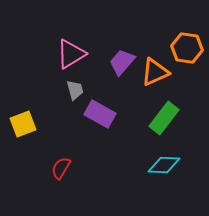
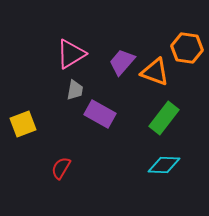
orange triangle: rotated 44 degrees clockwise
gray trapezoid: rotated 25 degrees clockwise
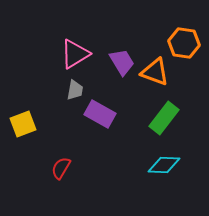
orange hexagon: moved 3 px left, 5 px up
pink triangle: moved 4 px right
purple trapezoid: rotated 108 degrees clockwise
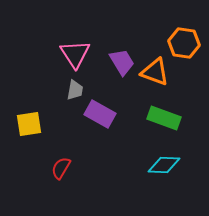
pink triangle: rotated 32 degrees counterclockwise
green rectangle: rotated 72 degrees clockwise
yellow square: moved 6 px right; rotated 12 degrees clockwise
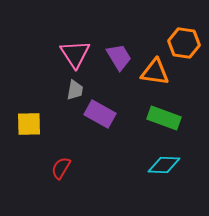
purple trapezoid: moved 3 px left, 5 px up
orange triangle: rotated 12 degrees counterclockwise
yellow square: rotated 8 degrees clockwise
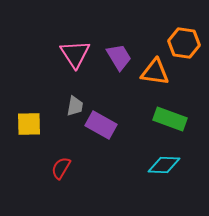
gray trapezoid: moved 16 px down
purple rectangle: moved 1 px right, 11 px down
green rectangle: moved 6 px right, 1 px down
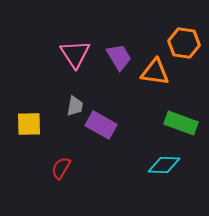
green rectangle: moved 11 px right, 4 px down
